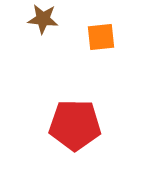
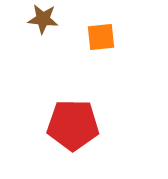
red pentagon: moved 2 px left
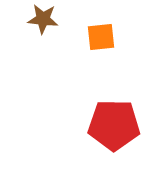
red pentagon: moved 41 px right
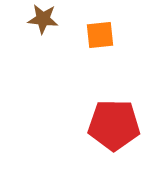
orange square: moved 1 px left, 2 px up
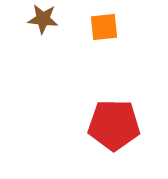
orange square: moved 4 px right, 8 px up
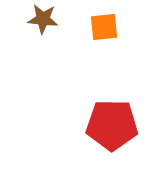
red pentagon: moved 2 px left
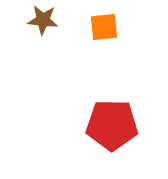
brown star: moved 1 px down
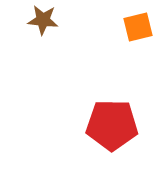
orange square: moved 34 px right; rotated 8 degrees counterclockwise
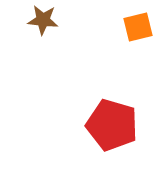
red pentagon: rotated 15 degrees clockwise
